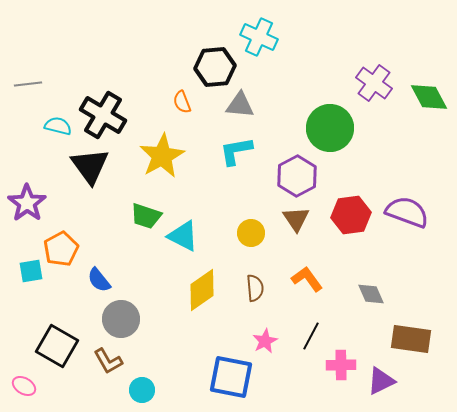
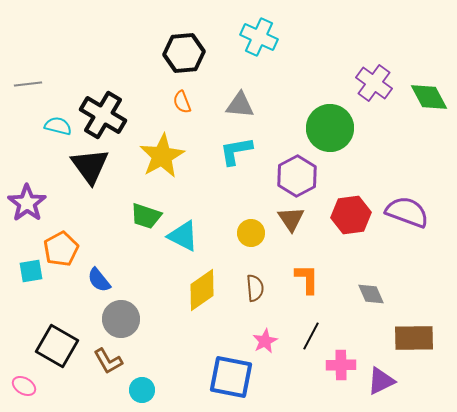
black hexagon: moved 31 px left, 14 px up
brown triangle: moved 5 px left
orange L-shape: rotated 36 degrees clockwise
brown rectangle: moved 3 px right, 1 px up; rotated 9 degrees counterclockwise
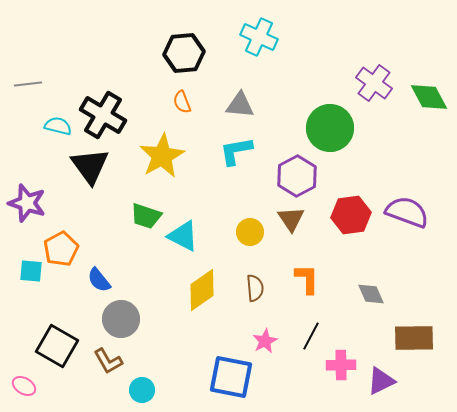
purple star: rotated 18 degrees counterclockwise
yellow circle: moved 1 px left, 1 px up
cyan square: rotated 15 degrees clockwise
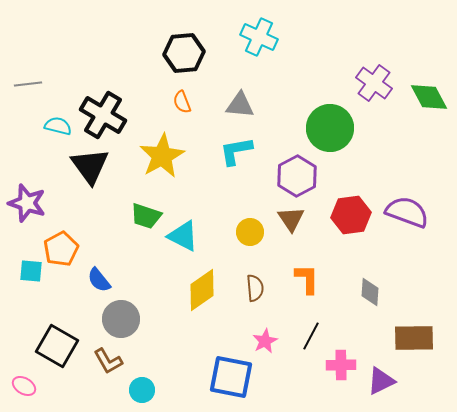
gray diamond: moved 1 px left, 2 px up; rotated 28 degrees clockwise
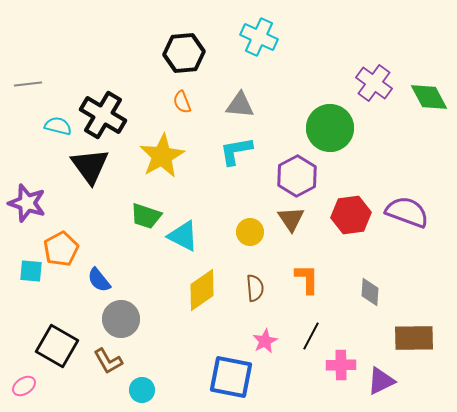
pink ellipse: rotated 65 degrees counterclockwise
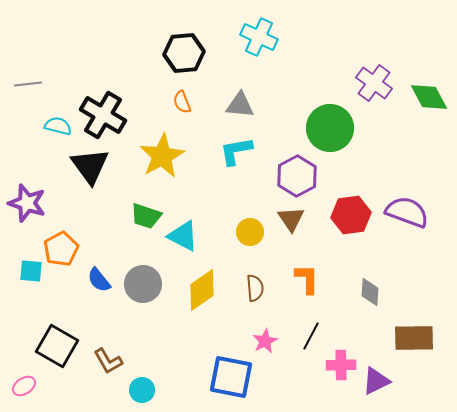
gray circle: moved 22 px right, 35 px up
purple triangle: moved 5 px left
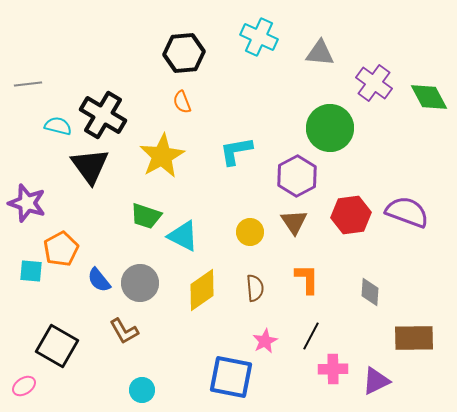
gray triangle: moved 80 px right, 52 px up
brown triangle: moved 3 px right, 3 px down
gray circle: moved 3 px left, 1 px up
brown L-shape: moved 16 px right, 30 px up
pink cross: moved 8 px left, 4 px down
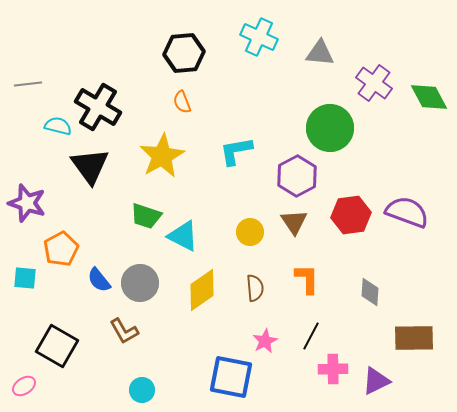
black cross: moved 5 px left, 8 px up
cyan square: moved 6 px left, 7 px down
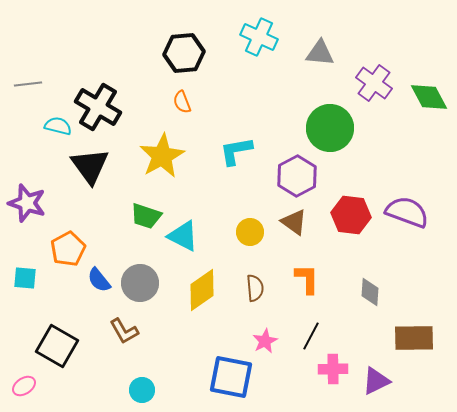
red hexagon: rotated 15 degrees clockwise
brown triangle: rotated 20 degrees counterclockwise
orange pentagon: moved 7 px right
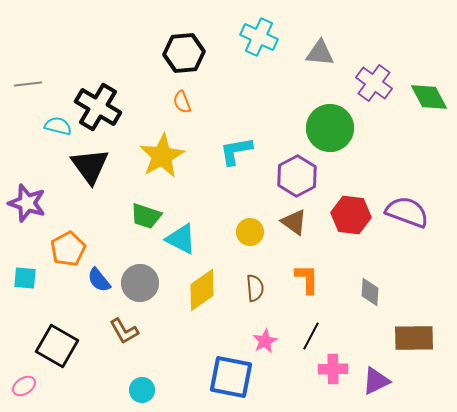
cyan triangle: moved 2 px left, 3 px down
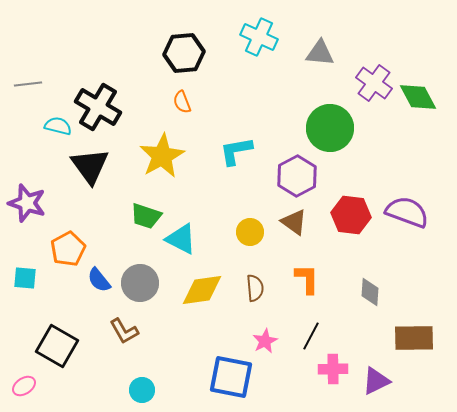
green diamond: moved 11 px left
yellow diamond: rotated 27 degrees clockwise
